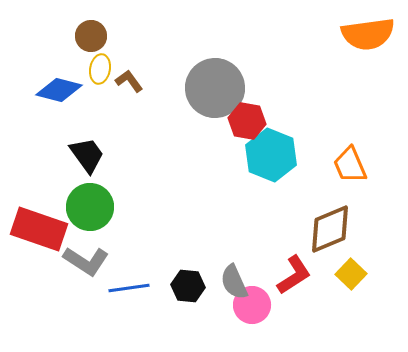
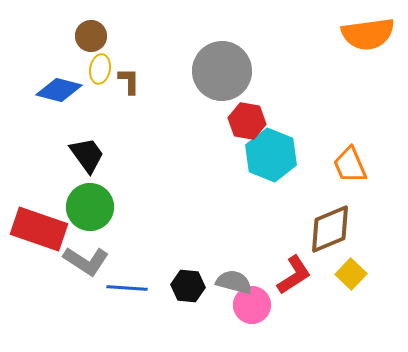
brown L-shape: rotated 36 degrees clockwise
gray circle: moved 7 px right, 17 px up
gray semicircle: rotated 129 degrees clockwise
blue line: moved 2 px left; rotated 12 degrees clockwise
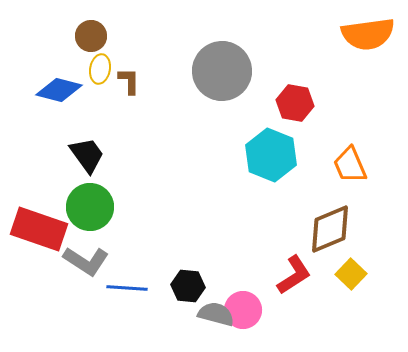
red hexagon: moved 48 px right, 18 px up
gray semicircle: moved 18 px left, 32 px down
pink circle: moved 9 px left, 5 px down
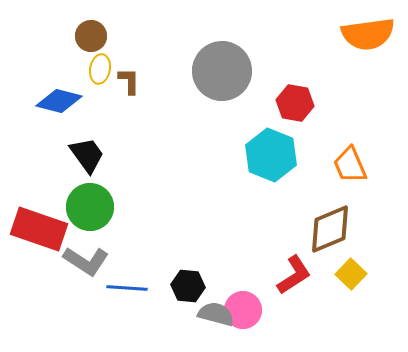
blue diamond: moved 11 px down
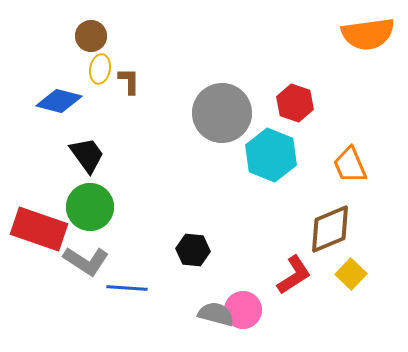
gray circle: moved 42 px down
red hexagon: rotated 9 degrees clockwise
black hexagon: moved 5 px right, 36 px up
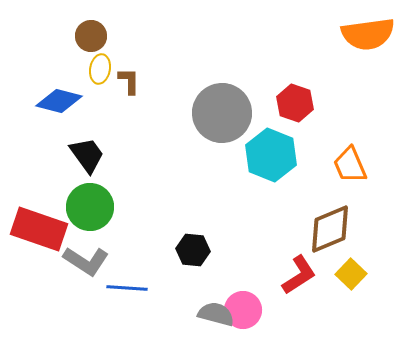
red L-shape: moved 5 px right
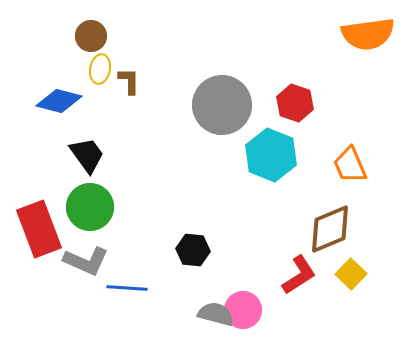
gray circle: moved 8 px up
red rectangle: rotated 50 degrees clockwise
gray L-shape: rotated 9 degrees counterclockwise
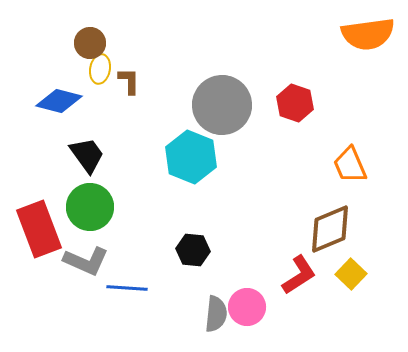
brown circle: moved 1 px left, 7 px down
cyan hexagon: moved 80 px left, 2 px down
pink circle: moved 4 px right, 3 px up
gray semicircle: rotated 81 degrees clockwise
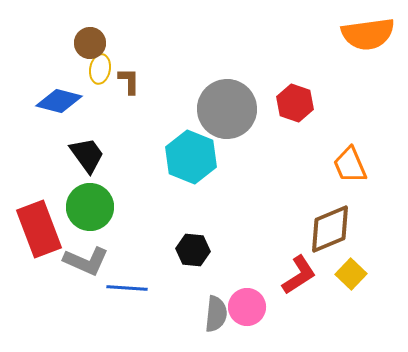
gray circle: moved 5 px right, 4 px down
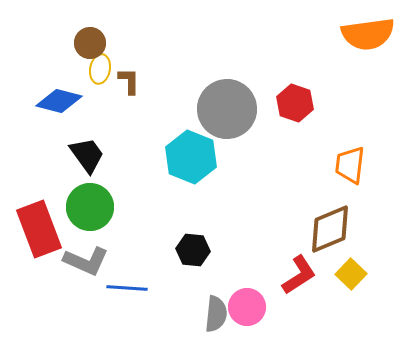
orange trapezoid: rotated 30 degrees clockwise
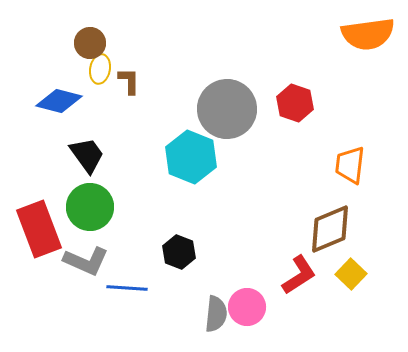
black hexagon: moved 14 px left, 2 px down; rotated 16 degrees clockwise
